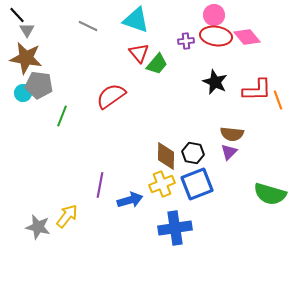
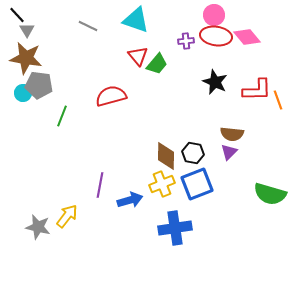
red triangle: moved 1 px left, 3 px down
red semicircle: rotated 20 degrees clockwise
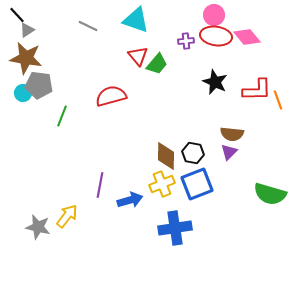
gray triangle: rotated 28 degrees clockwise
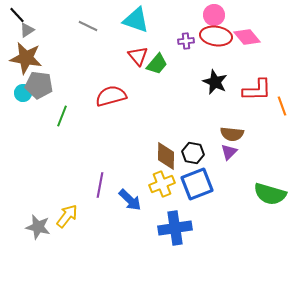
orange line: moved 4 px right, 6 px down
blue arrow: rotated 60 degrees clockwise
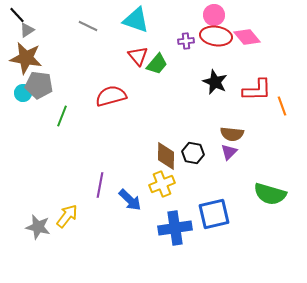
blue square: moved 17 px right, 30 px down; rotated 8 degrees clockwise
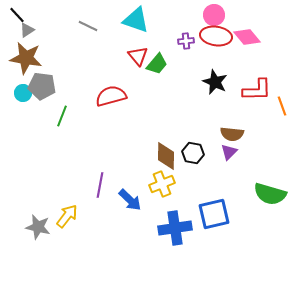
gray pentagon: moved 3 px right, 1 px down
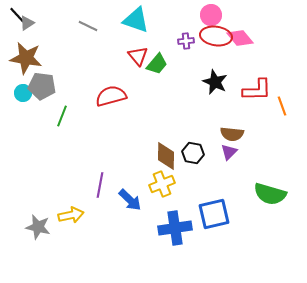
pink circle: moved 3 px left
gray triangle: moved 7 px up
pink diamond: moved 7 px left, 1 px down
yellow arrow: moved 4 px right, 1 px up; rotated 40 degrees clockwise
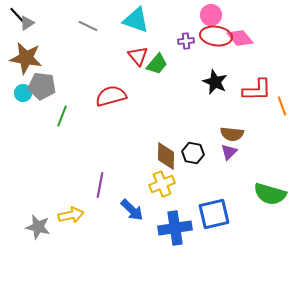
blue arrow: moved 2 px right, 10 px down
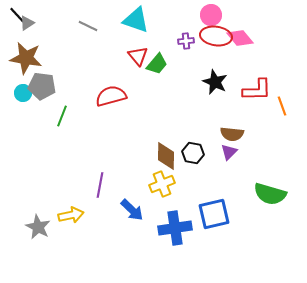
gray star: rotated 15 degrees clockwise
